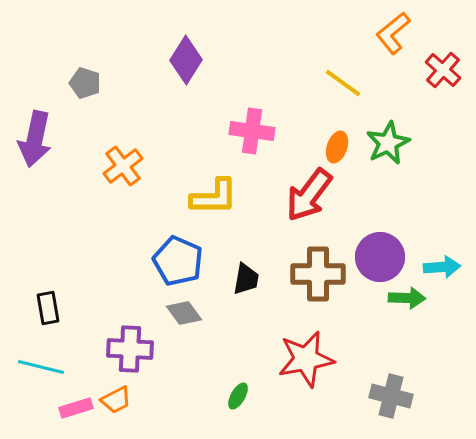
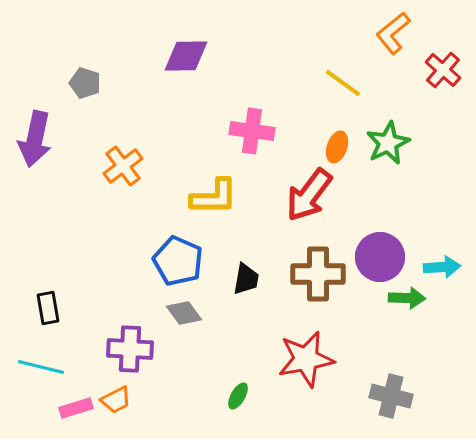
purple diamond: moved 4 px up; rotated 57 degrees clockwise
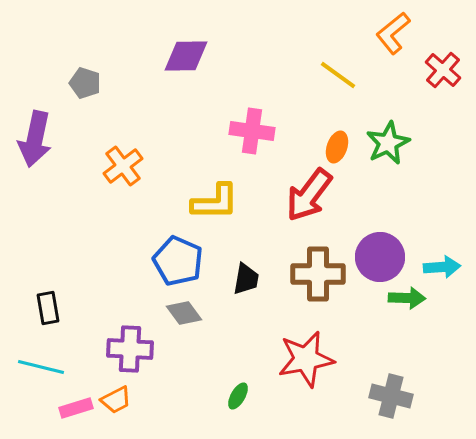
yellow line: moved 5 px left, 8 px up
yellow L-shape: moved 1 px right, 5 px down
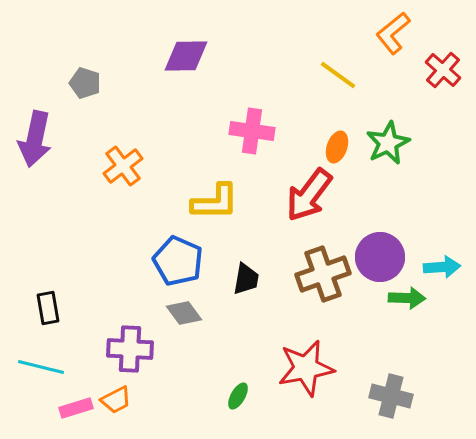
brown cross: moved 5 px right; rotated 20 degrees counterclockwise
red star: moved 9 px down
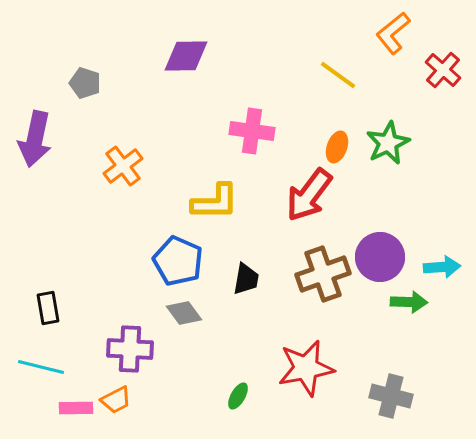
green arrow: moved 2 px right, 4 px down
pink rectangle: rotated 16 degrees clockwise
